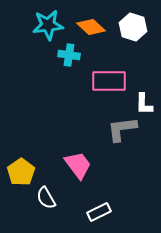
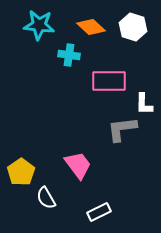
cyan star: moved 9 px left; rotated 12 degrees clockwise
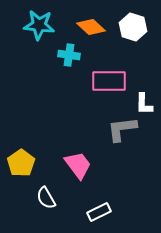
yellow pentagon: moved 9 px up
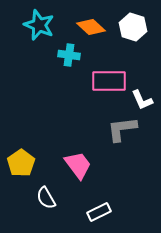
cyan star: rotated 16 degrees clockwise
white L-shape: moved 2 px left, 4 px up; rotated 25 degrees counterclockwise
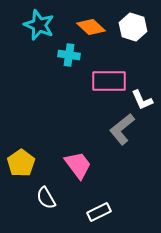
gray L-shape: rotated 32 degrees counterclockwise
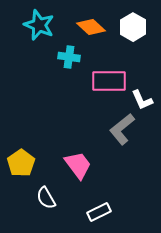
white hexagon: rotated 12 degrees clockwise
cyan cross: moved 2 px down
